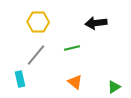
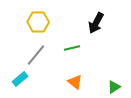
black arrow: rotated 55 degrees counterclockwise
cyan rectangle: rotated 63 degrees clockwise
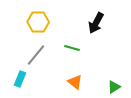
green line: rotated 28 degrees clockwise
cyan rectangle: rotated 28 degrees counterclockwise
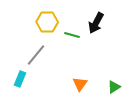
yellow hexagon: moved 9 px right
green line: moved 13 px up
orange triangle: moved 5 px right, 2 px down; rotated 28 degrees clockwise
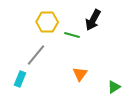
black arrow: moved 3 px left, 3 px up
orange triangle: moved 10 px up
